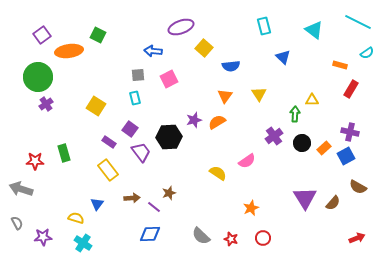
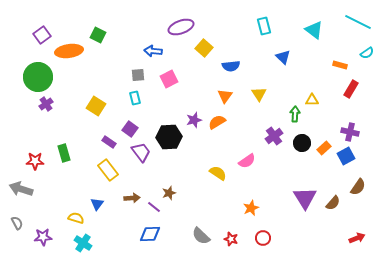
brown semicircle at (358, 187): rotated 84 degrees counterclockwise
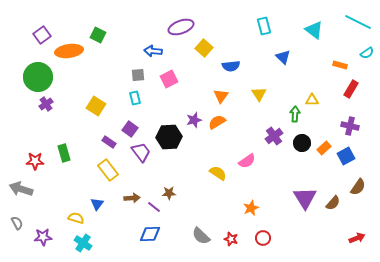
orange triangle at (225, 96): moved 4 px left
purple cross at (350, 132): moved 6 px up
brown star at (169, 193): rotated 16 degrees clockwise
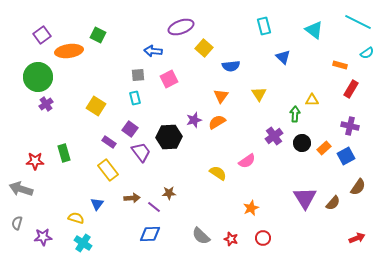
gray semicircle at (17, 223): rotated 136 degrees counterclockwise
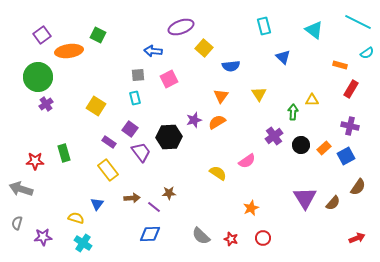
green arrow at (295, 114): moved 2 px left, 2 px up
black circle at (302, 143): moved 1 px left, 2 px down
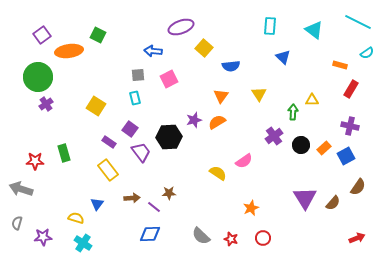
cyan rectangle at (264, 26): moved 6 px right; rotated 18 degrees clockwise
pink semicircle at (247, 161): moved 3 px left
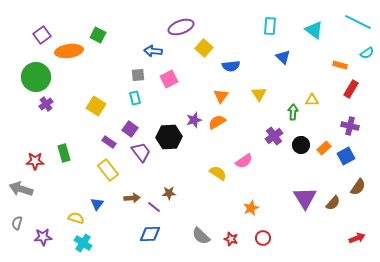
green circle at (38, 77): moved 2 px left
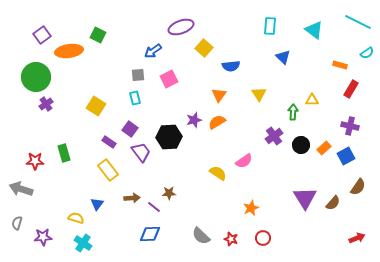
blue arrow at (153, 51): rotated 42 degrees counterclockwise
orange triangle at (221, 96): moved 2 px left, 1 px up
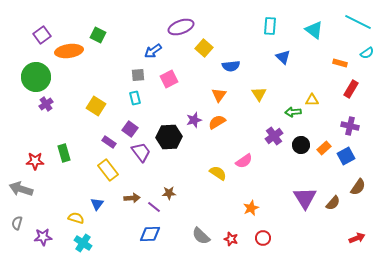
orange rectangle at (340, 65): moved 2 px up
green arrow at (293, 112): rotated 98 degrees counterclockwise
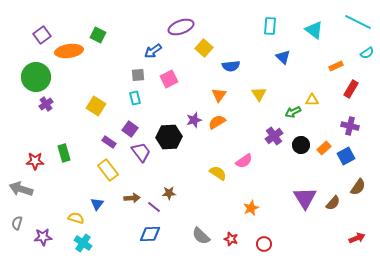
orange rectangle at (340, 63): moved 4 px left, 3 px down; rotated 40 degrees counterclockwise
green arrow at (293, 112): rotated 21 degrees counterclockwise
red circle at (263, 238): moved 1 px right, 6 px down
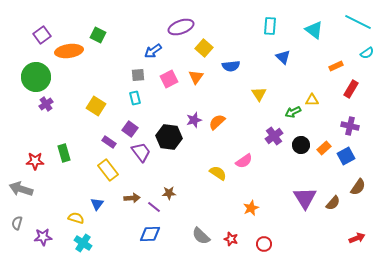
orange triangle at (219, 95): moved 23 px left, 18 px up
orange semicircle at (217, 122): rotated 12 degrees counterclockwise
black hexagon at (169, 137): rotated 10 degrees clockwise
